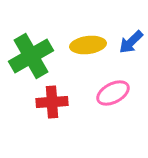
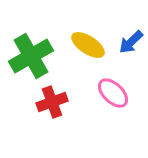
yellow ellipse: rotated 40 degrees clockwise
pink ellipse: rotated 72 degrees clockwise
red cross: rotated 16 degrees counterclockwise
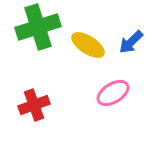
green cross: moved 7 px right, 29 px up; rotated 12 degrees clockwise
pink ellipse: rotated 76 degrees counterclockwise
red cross: moved 18 px left, 3 px down
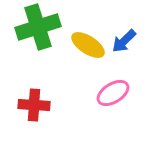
blue arrow: moved 7 px left, 1 px up
red cross: rotated 24 degrees clockwise
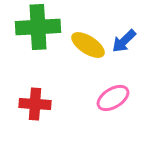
green cross: rotated 15 degrees clockwise
pink ellipse: moved 5 px down
red cross: moved 1 px right, 1 px up
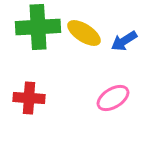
blue arrow: rotated 12 degrees clockwise
yellow ellipse: moved 4 px left, 12 px up
red cross: moved 6 px left, 6 px up
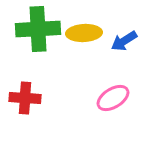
green cross: moved 2 px down
yellow ellipse: rotated 36 degrees counterclockwise
red cross: moved 4 px left
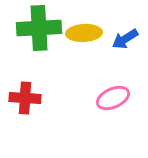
green cross: moved 1 px right, 1 px up
blue arrow: moved 1 px right, 2 px up
pink ellipse: rotated 8 degrees clockwise
